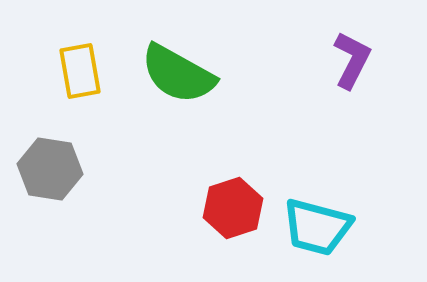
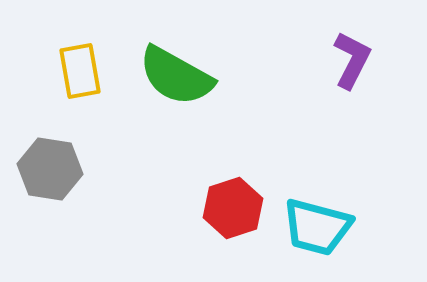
green semicircle: moved 2 px left, 2 px down
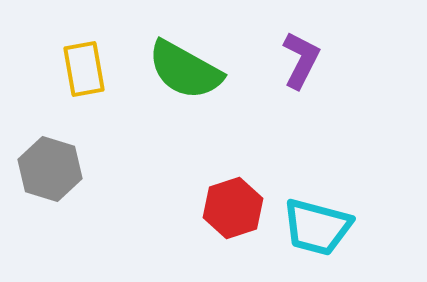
purple L-shape: moved 51 px left
yellow rectangle: moved 4 px right, 2 px up
green semicircle: moved 9 px right, 6 px up
gray hexagon: rotated 8 degrees clockwise
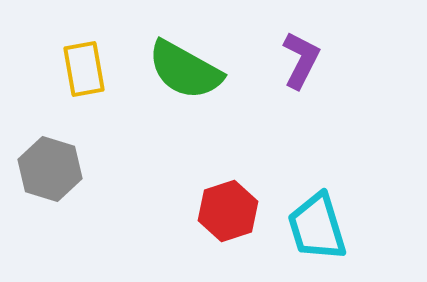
red hexagon: moved 5 px left, 3 px down
cyan trapezoid: rotated 58 degrees clockwise
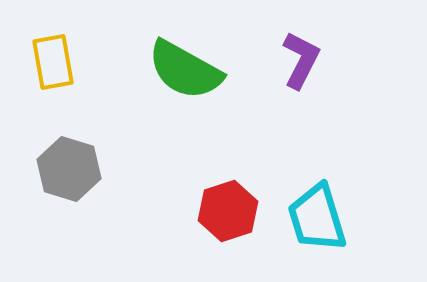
yellow rectangle: moved 31 px left, 7 px up
gray hexagon: moved 19 px right
cyan trapezoid: moved 9 px up
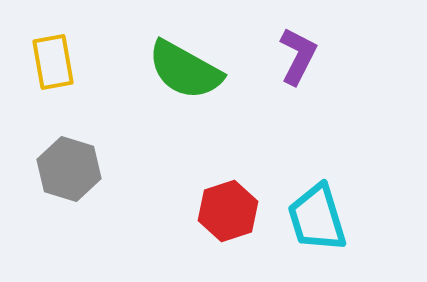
purple L-shape: moved 3 px left, 4 px up
